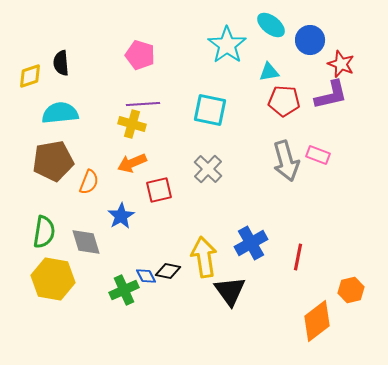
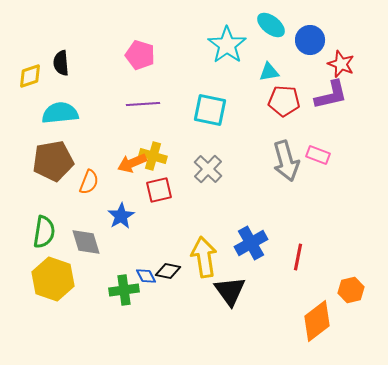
yellow cross: moved 21 px right, 32 px down
yellow hexagon: rotated 9 degrees clockwise
green cross: rotated 16 degrees clockwise
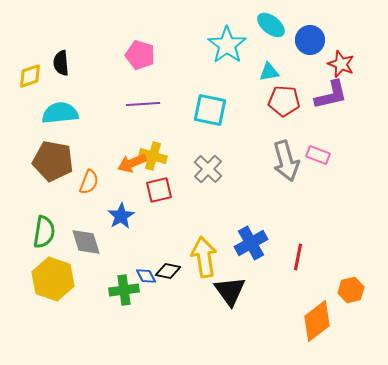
brown pentagon: rotated 21 degrees clockwise
